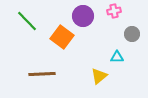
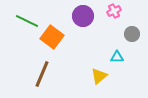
pink cross: rotated 16 degrees counterclockwise
green line: rotated 20 degrees counterclockwise
orange square: moved 10 px left
brown line: rotated 64 degrees counterclockwise
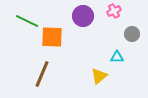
orange square: rotated 35 degrees counterclockwise
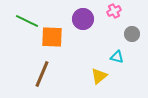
purple circle: moved 3 px down
cyan triangle: rotated 16 degrees clockwise
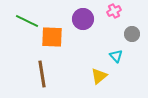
cyan triangle: moved 1 px left, 1 px up; rotated 32 degrees clockwise
brown line: rotated 32 degrees counterclockwise
